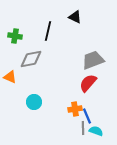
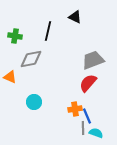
cyan semicircle: moved 2 px down
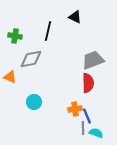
red semicircle: rotated 138 degrees clockwise
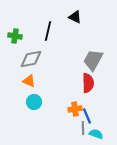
gray trapezoid: rotated 40 degrees counterclockwise
orange triangle: moved 19 px right, 4 px down
cyan semicircle: moved 1 px down
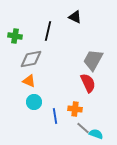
red semicircle: rotated 24 degrees counterclockwise
orange cross: rotated 16 degrees clockwise
blue line: moved 32 px left; rotated 14 degrees clockwise
gray line: rotated 48 degrees counterclockwise
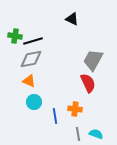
black triangle: moved 3 px left, 2 px down
black line: moved 15 px left, 10 px down; rotated 60 degrees clockwise
gray line: moved 5 px left, 6 px down; rotated 40 degrees clockwise
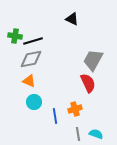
orange cross: rotated 24 degrees counterclockwise
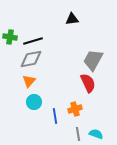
black triangle: rotated 32 degrees counterclockwise
green cross: moved 5 px left, 1 px down
orange triangle: rotated 48 degrees clockwise
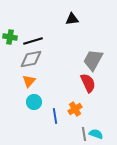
orange cross: rotated 16 degrees counterclockwise
gray line: moved 6 px right
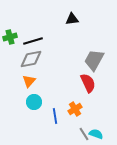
green cross: rotated 24 degrees counterclockwise
gray trapezoid: moved 1 px right
gray line: rotated 24 degrees counterclockwise
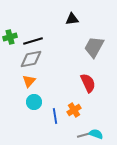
gray trapezoid: moved 13 px up
orange cross: moved 1 px left, 1 px down
gray line: moved 1 px down; rotated 72 degrees counterclockwise
